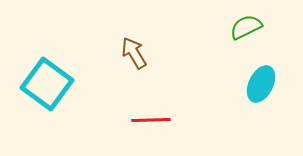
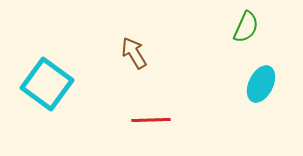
green semicircle: rotated 140 degrees clockwise
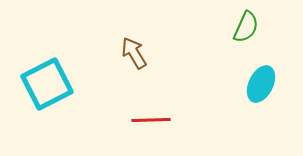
cyan square: rotated 27 degrees clockwise
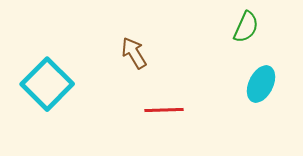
cyan square: rotated 18 degrees counterclockwise
red line: moved 13 px right, 10 px up
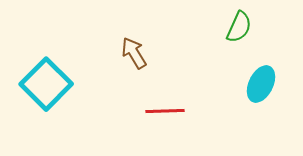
green semicircle: moved 7 px left
cyan square: moved 1 px left
red line: moved 1 px right, 1 px down
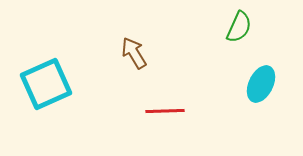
cyan square: rotated 21 degrees clockwise
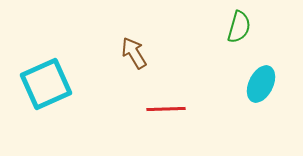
green semicircle: rotated 8 degrees counterclockwise
red line: moved 1 px right, 2 px up
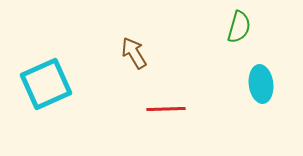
cyan ellipse: rotated 33 degrees counterclockwise
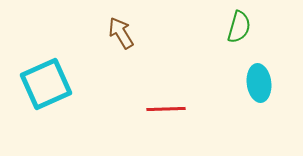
brown arrow: moved 13 px left, 20 px up
cyan ellipse: moved 2 px left, 1 px up
